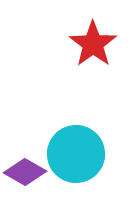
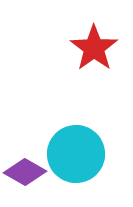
red star: moved 1 px right, 4 px down
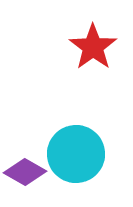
red star: moved 1 px left, 1 px up
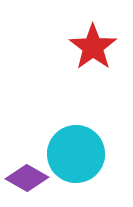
purple diamond: moved 2 px right, 6 px down
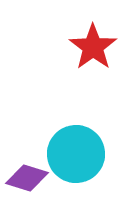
purple diamond: rotated 12 degrees counterclockwise
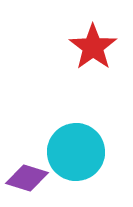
cyan circle: moved 2 px up
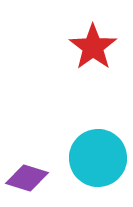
cyan circle: moved 22 px right, 6 px down
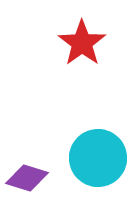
red star: moved 11 px left, 4 px up
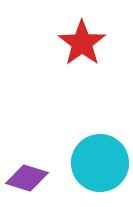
cyan circle: moved 2 px right, 5 px down
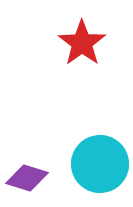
cyan circle: moved 1 px down
